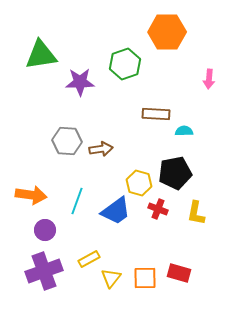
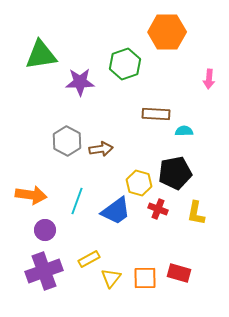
gray hexagon: rotated 24 degrees clockwise
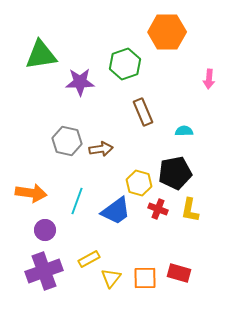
brown rectangle: moved 13 px left, 2 px up; rotated 64 degrees clockwise
gray hexagon: rotated 16 degrees counterclockwise
orange arrow: moved 2 px up
yellow L-shape: moved 6 px left, 3 px up
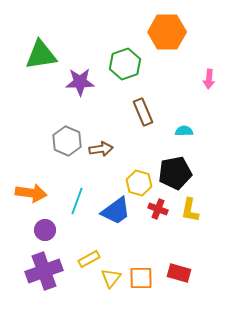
gray hexagon: rotated 12 degrees clockwise
orange square: moved 4 px left
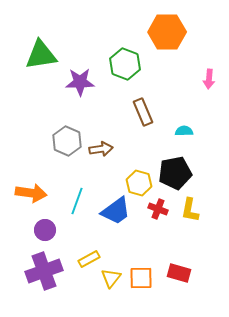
green hexagon: rotated 20 degrees counterclockwise
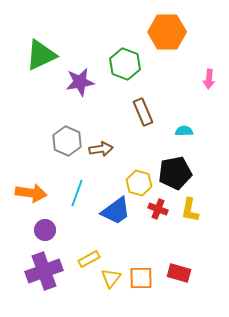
green triangle: rotated 16 degrees counterclockwise
purple star: rotated 8 degrees counterclockwise
cyan line: moved 8 px up
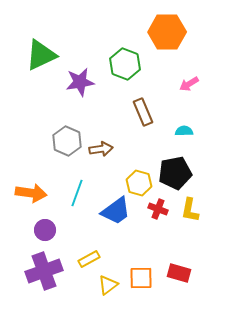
pink arrow: moved 20 px left, 5 px down; rotated 54 degrees clockwise
yellow triangle: moved 3 px left, 7 px down; rotated 15 degrees clockwise
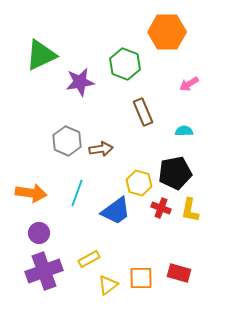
red cross: moved 3 px right, 1 px up
purple circle: moved 6 px left, 3 px down
